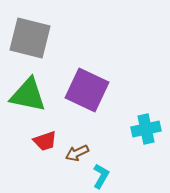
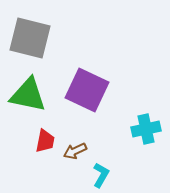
red trapezoid: rotated 60 degrees counterclockwise
brown arrow: moved 2 px left, 2 px up
cyan L-shape: moved 1 px up
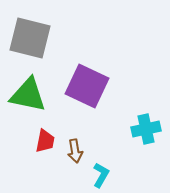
purple square: moved 4 px up
brown arrow: rotated 75 degrees counterclockwise
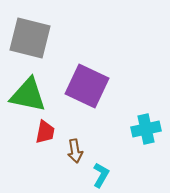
red trapezoid: moved 9 px up
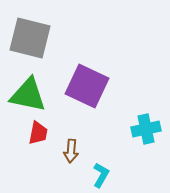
red trapezoid: moved 7 px left, 1 px down
brown arrow: moved 4 px left; rotated 15 degrees clockwise
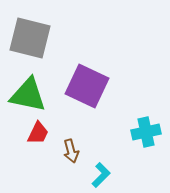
cyan cross: moved 3 px down
red trapezoid: rotated 15 degrees clockwise
brown arrow: rotated 20 degrees counterclockwise
cyan L-shape: rotated 15 degrees clockwise
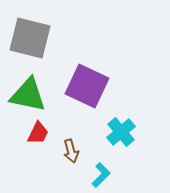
cyan cross: moved 25 px left; rotated 28 degrees counterclockwise
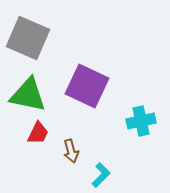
gray square: moved 2 px left; rotated 9 degrees clockwise
cyan cross: moved 20 px right, 11 px up; rotated 28 degrees clockwise
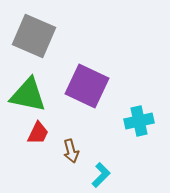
gray square: moved 6 px right, 2 px up
cyan cross: moved 2 px left
